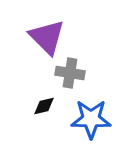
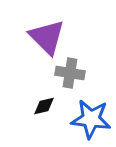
blue star: rotated 6 degrees clockwise
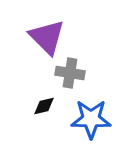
blue star: rotated 6 degrees counterclockwise
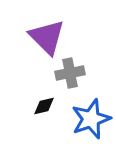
gray cross: rotated 20 degrees counterclockwise
blue star: rotated 21 degrees counterclockwise
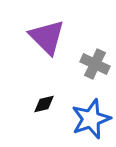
gray cross: moved 25 px right, 9 px up; rotated 36 degrees clockwise
black diamond: moved 2 px up
